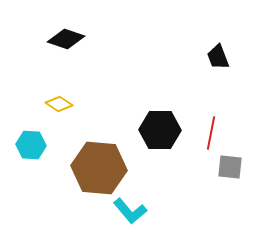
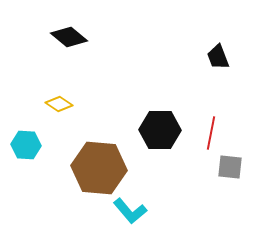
black diamond: moved 3 px right, 2 px up; rotated 21 degrees clockwise
cyan hexagon: moved 5 px left
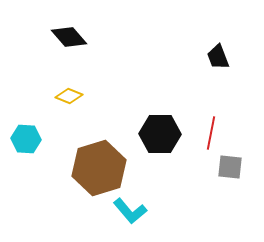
black diamond: rotated 9 degrees clockwise
yellow diamond: moved 10 px right, 8 px up; rotated 12 degrees counterclockwise
black hexagon: moved 4 px down
cyan hexagon: moved 6 px up
brown hexagon: rotated 22 degrees counterclockwise
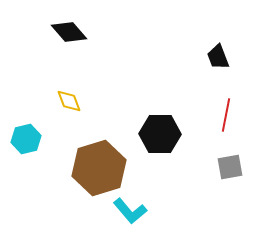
black diamond: moved 5 px up
yellow diamond: moved 5 px down; rotated 48 degrees clockwise
red line: moved 15 px right, 18 px up
cyan hexagon: rotated 16 degrees counterclockwise
gray square: rotated 16 degrees counterclockwise
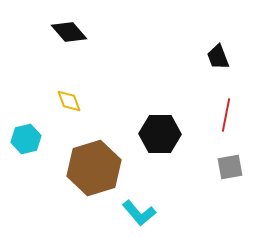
brown hexagon: moved 5 px left
cyan L-shape: moved 9 px right, 2 px down
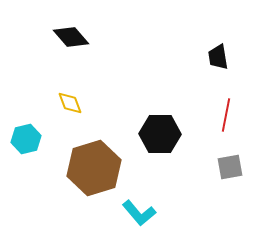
black diamond: moved 2 px right, 5 px down
black trapezoid: rotated 12 degrees clockwise
yellow diamond: moved 1 px right, 2 px down
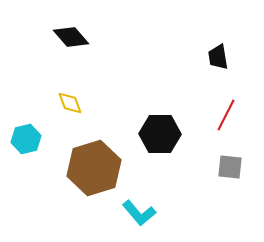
red line: rotated 16 degrees clockwise
gray square: rotated 16 degrees clockwise
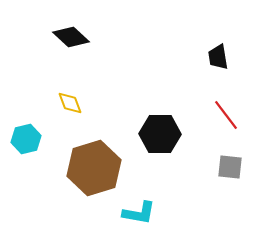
black diamond: rotated 6 degrees counterclockwise
red line: rotated 64 degrees counterclockwise
cyan L-shape: rotated 40 degrees counterclockwise
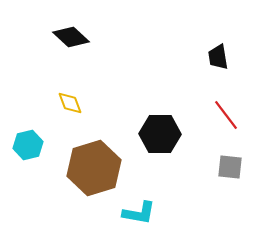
cyan hexagon: moved 2 px right, 6 px down
